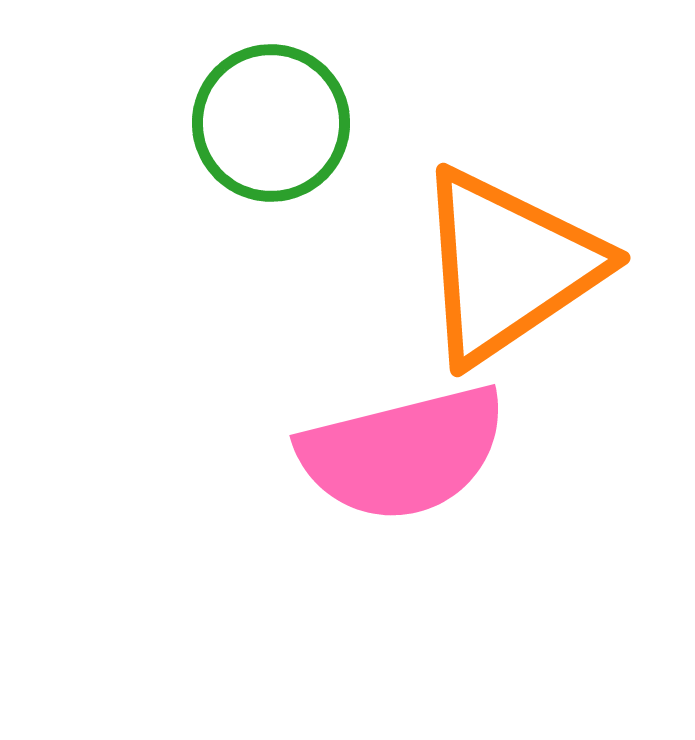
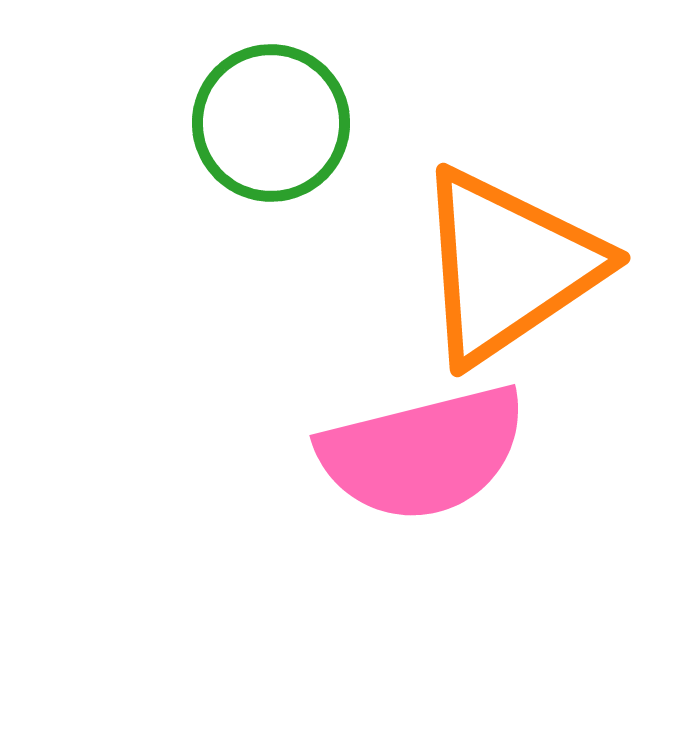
pink semicircle: moved 20 px right
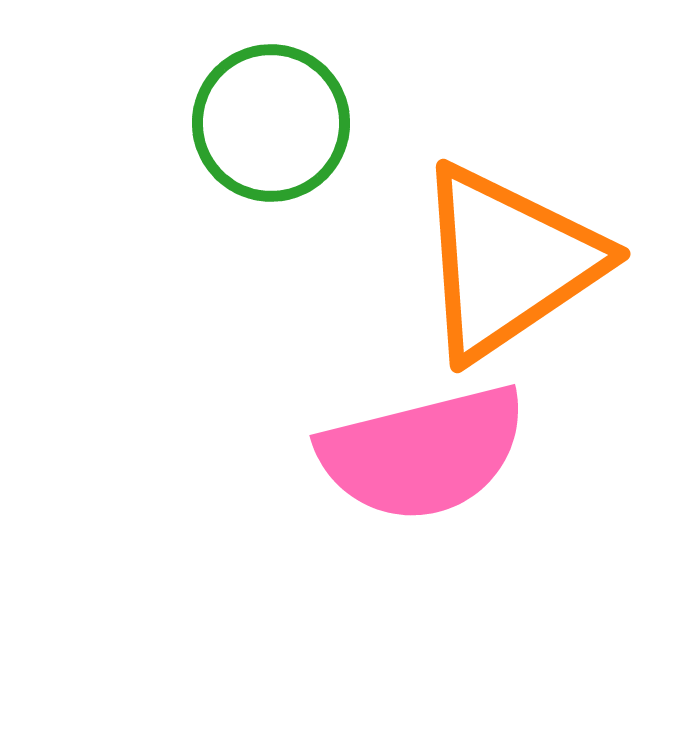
orange triangle: moved 4 px up
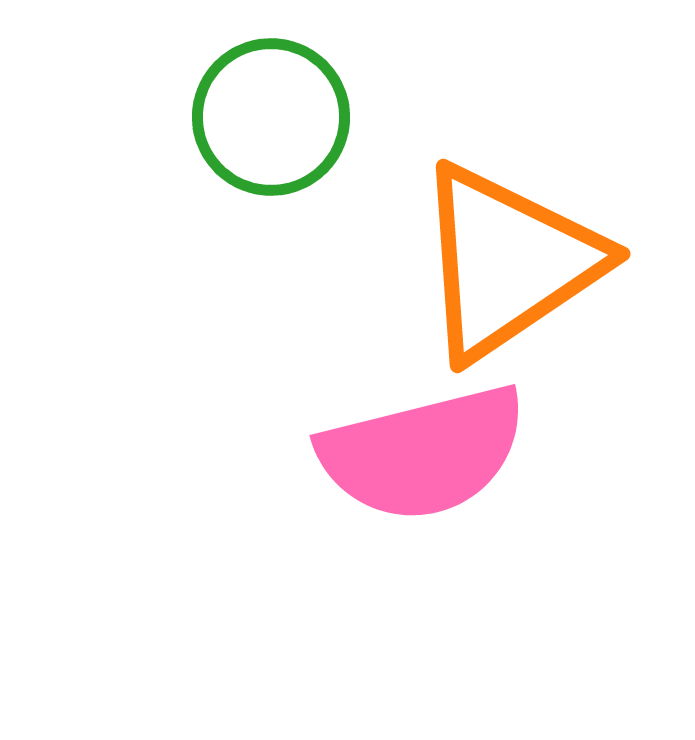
green circle: moved 6 px up
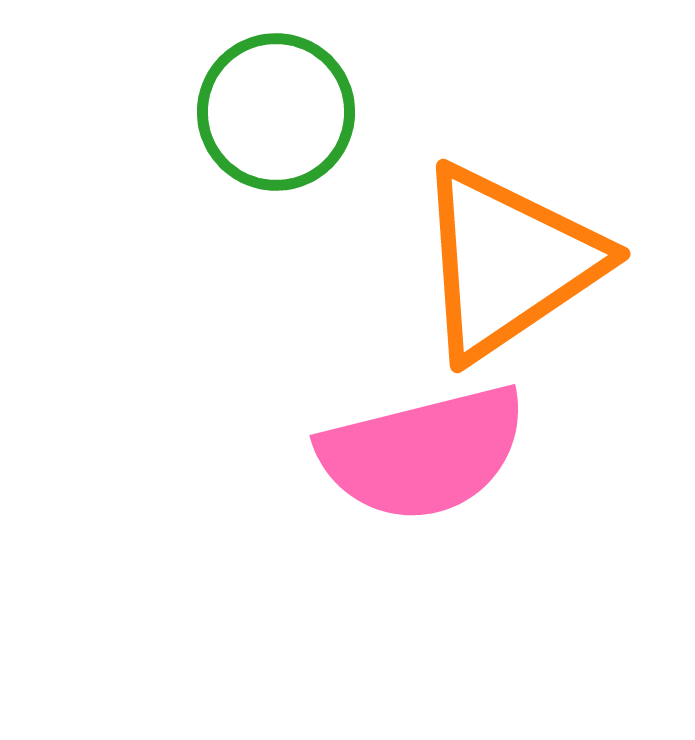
green circle: moved 5 px right, 5 px up
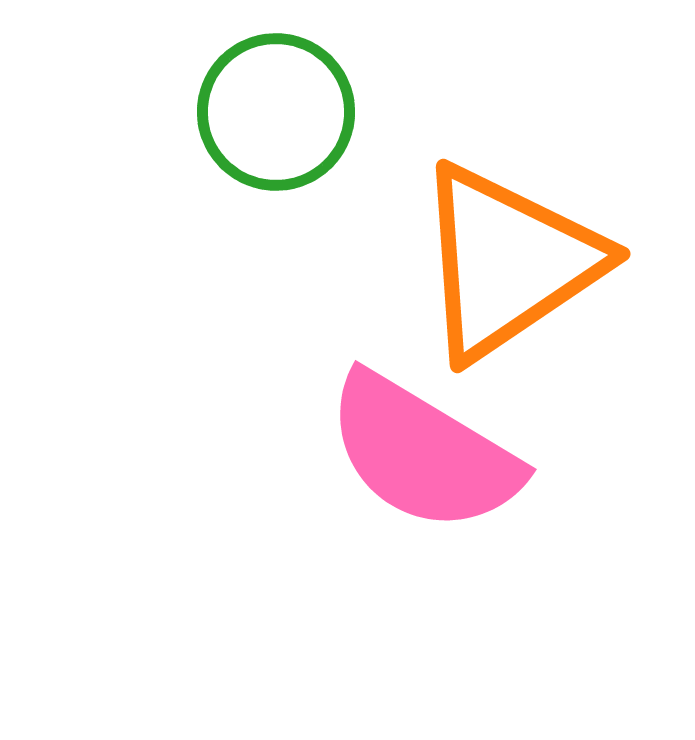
pink semicircle: rotated 45 degrees clockwise
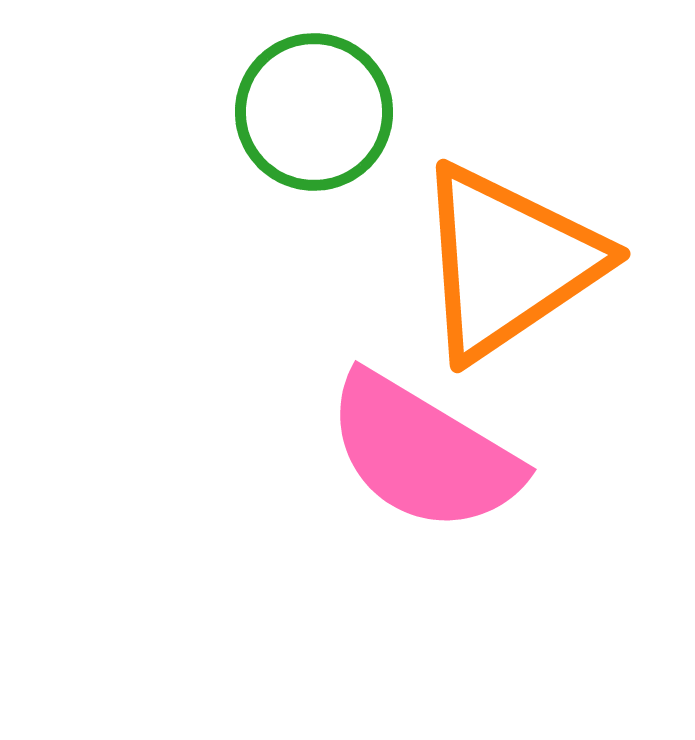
green circle: moved 38 px right
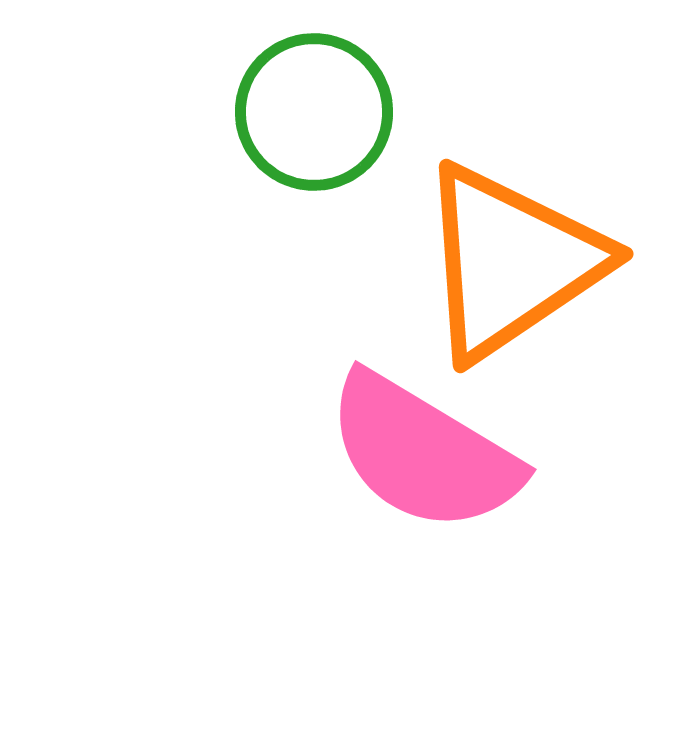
orange triangle: moved 3 px right
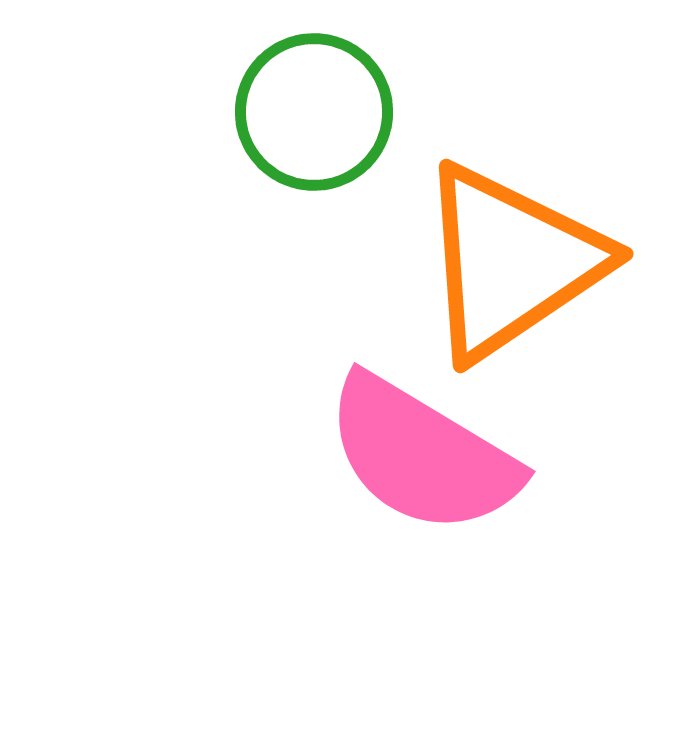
pink semicircle: moved 1 px left, 2 px down
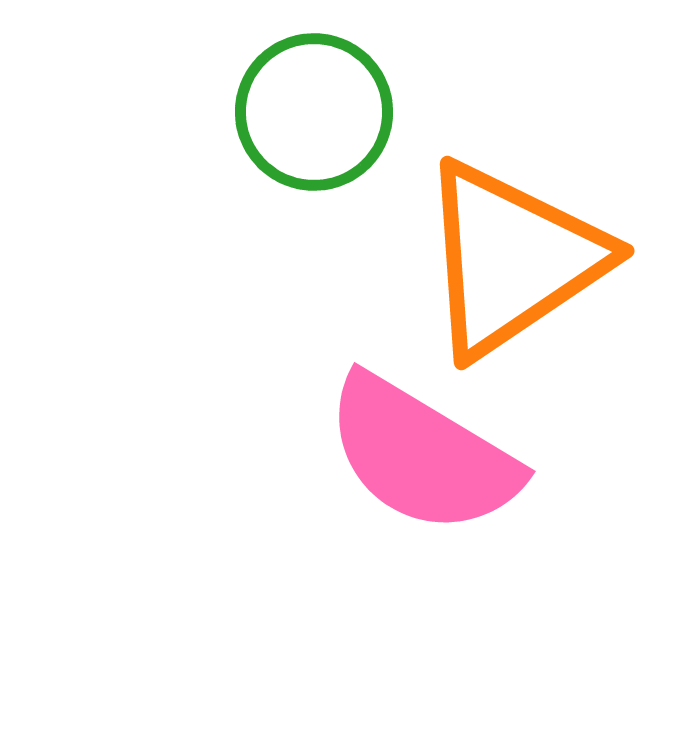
orange triangle: moved 1 px right, 3 px up
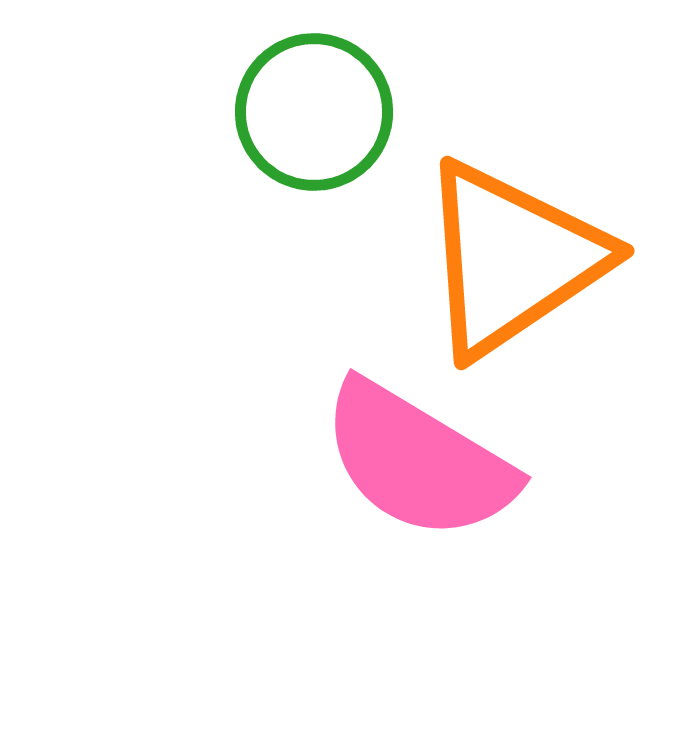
pink semicircle: moved 4 px left, 6 px down
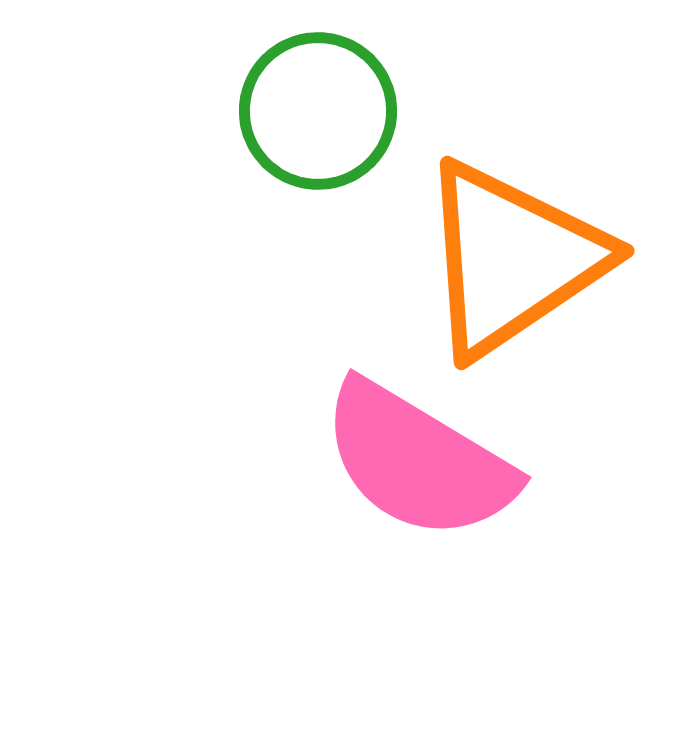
green circle: moved 4 px right, 1 px up
